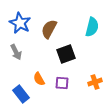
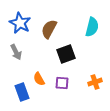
blue rectangle: moved 1 px right, 2 px up; rotated 18 degrees clockwise
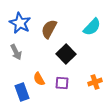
cyan semicircle: rotated 30 degrees clockwise
black square: rotated 24 degrees counterclockwise
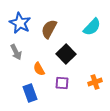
orange semicircle: moved 10 px up
blue rectangle: moved 8 px right, 1 px down
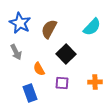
orange cross: rotated 16 degrees clockwise
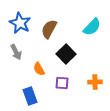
blue rectangle: moved 3 px down
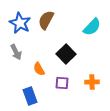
brown semicircle: moved 3 px left, 9 px up
orange cross: moved 3 px left
